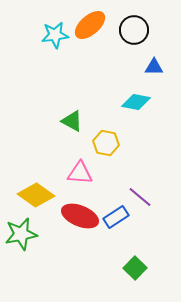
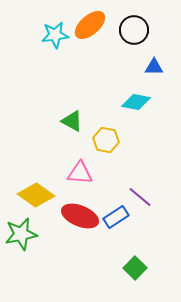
yellow hexagon: moved 3 px up
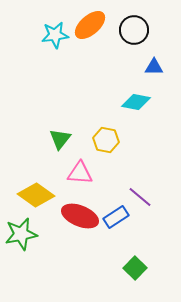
green triangle: moved 12 px left, 18 px down; rotated 40 degrees clockwise
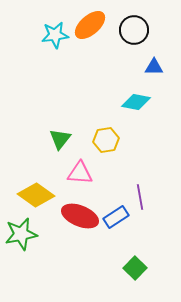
yellow hexagon: rotated 20 degrees counterclockwise
purple line: rotated 40 degrees clockwise
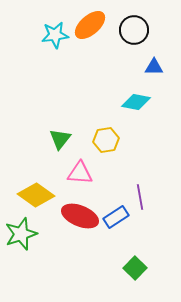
green star: rotated 8 degrees counterclockwise
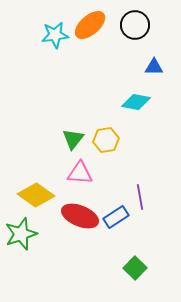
black circle: moved 1 px right, 5 px up
green triangle: moved 13 px right
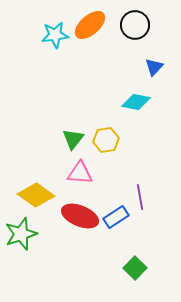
blue triangle: rotated 48 degrees counterclockwise
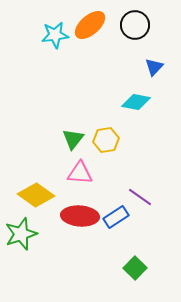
purple line: rotated 45 degrees counterclockwise
red ellipse: rotated 18 degrees counterclockwise
